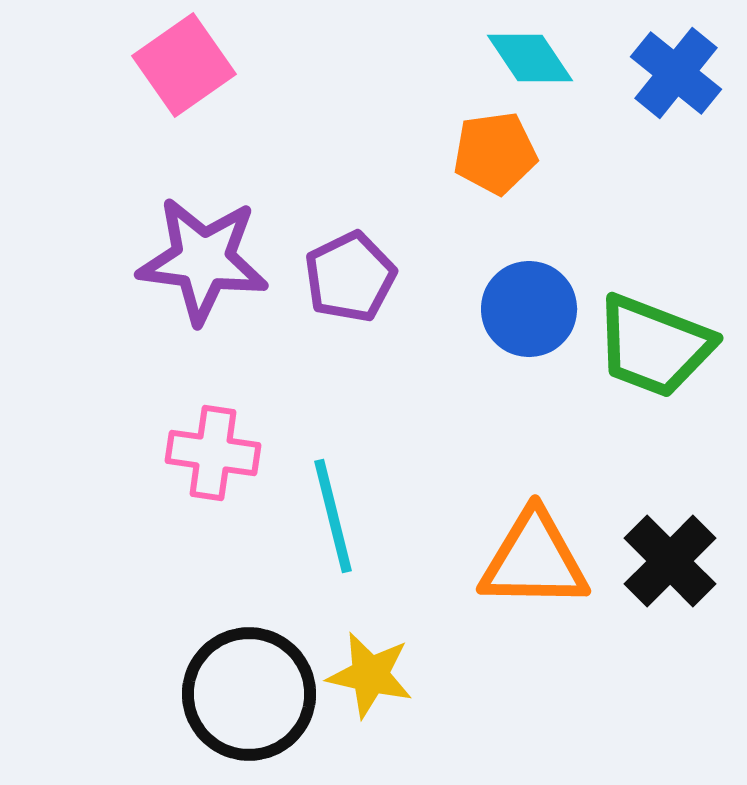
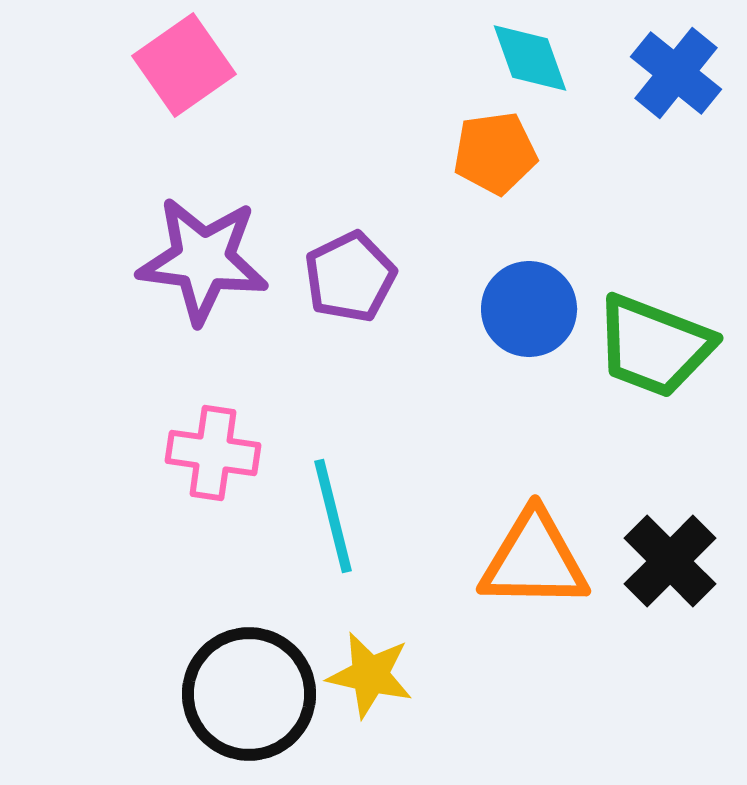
cyan diamond: rotated 14 degrees clockwise
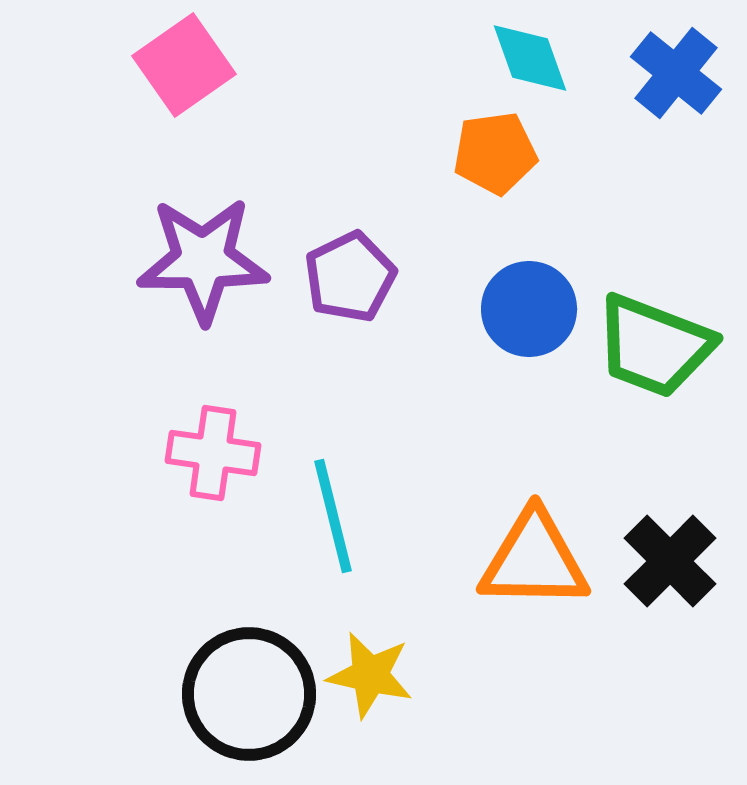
purple star: rotated 7 degrees counterclockwise
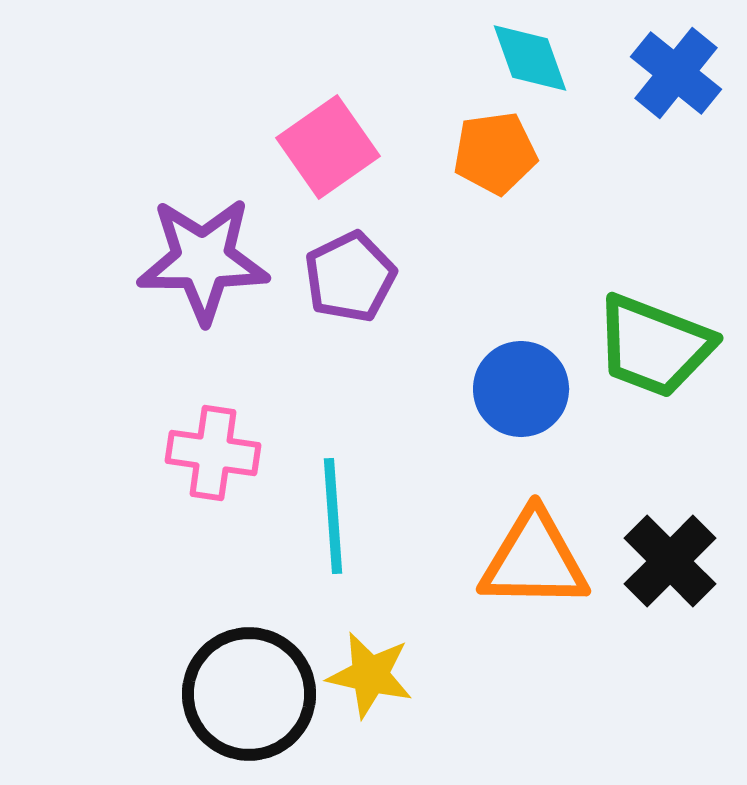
pink square: moved 144 px right, 82 px down
blue circle: moved 8 px left, 80 px down
cyan line: rotated 10 degrees clockwise
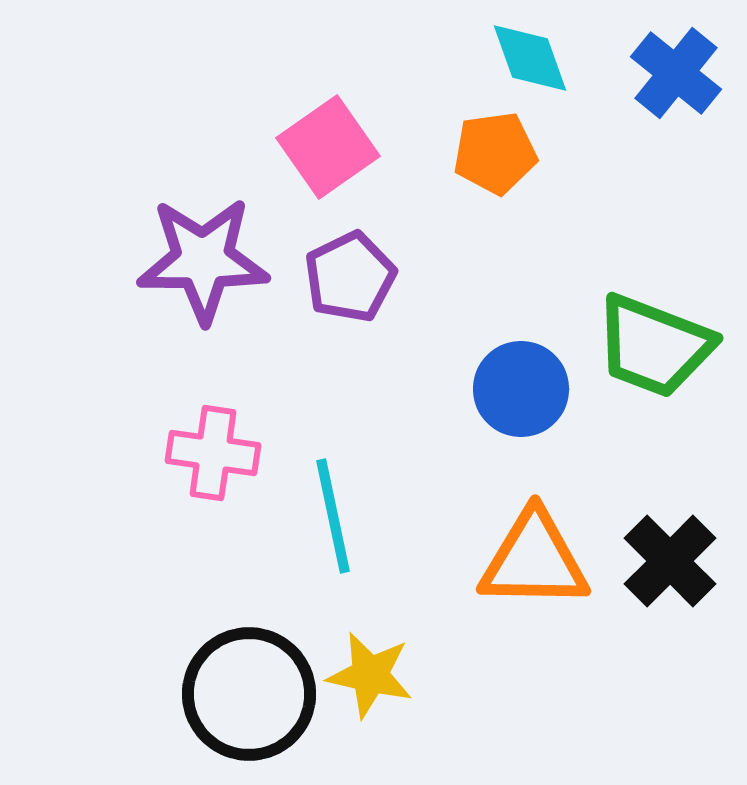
cyan line: rotated 8 degrees counterclockwise
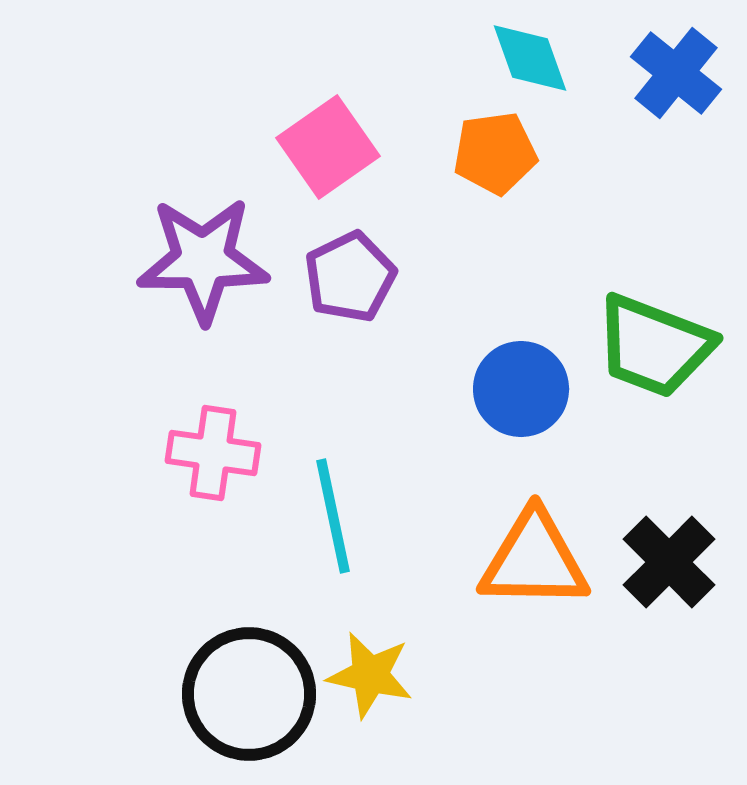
black cross: moved 1 px left, 1 px down
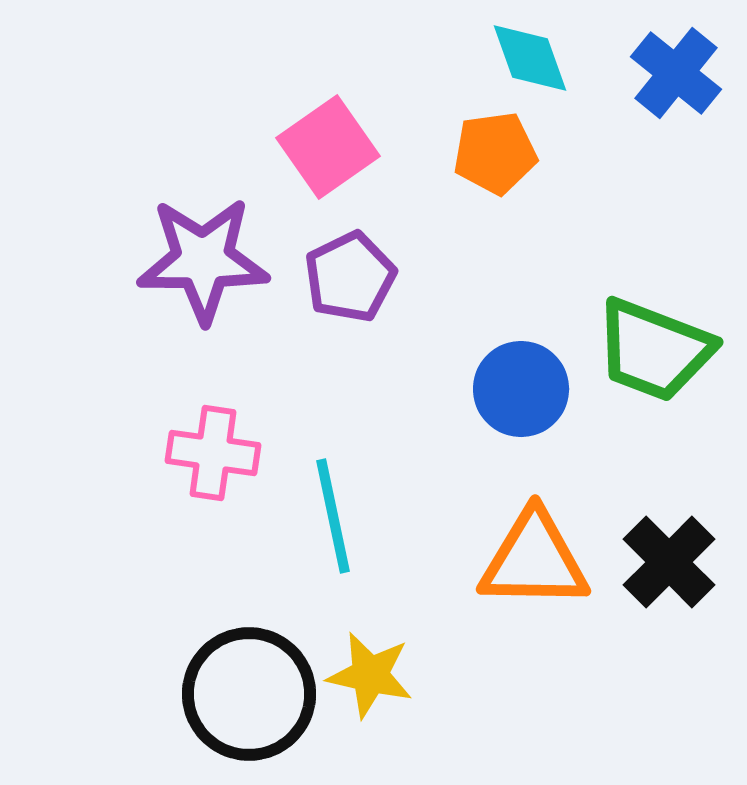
green trapezoid: moved 4 px down
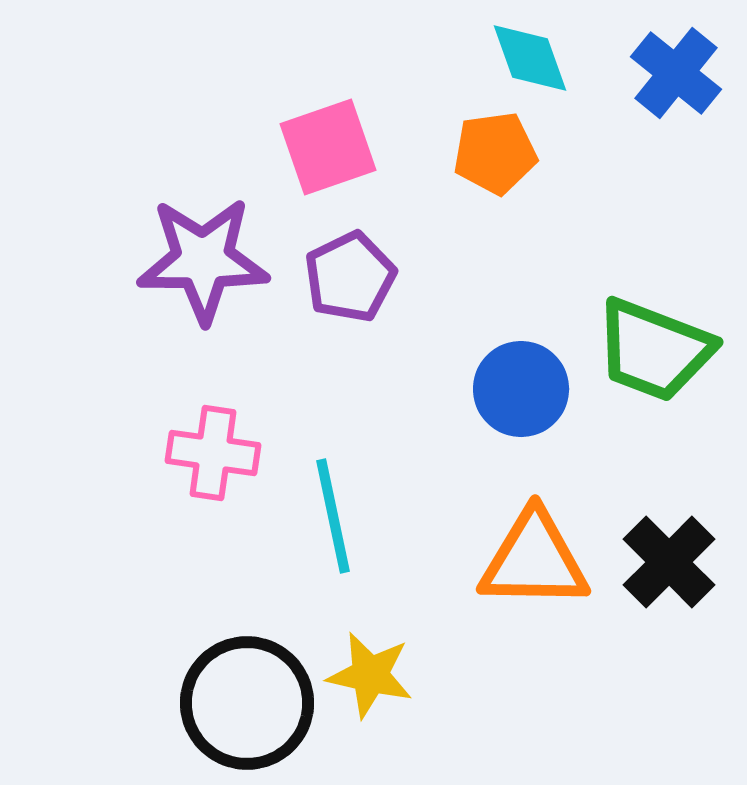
pink square: rotated 16 degrees clockwise
black circle: moved 2 px left, 9 px down
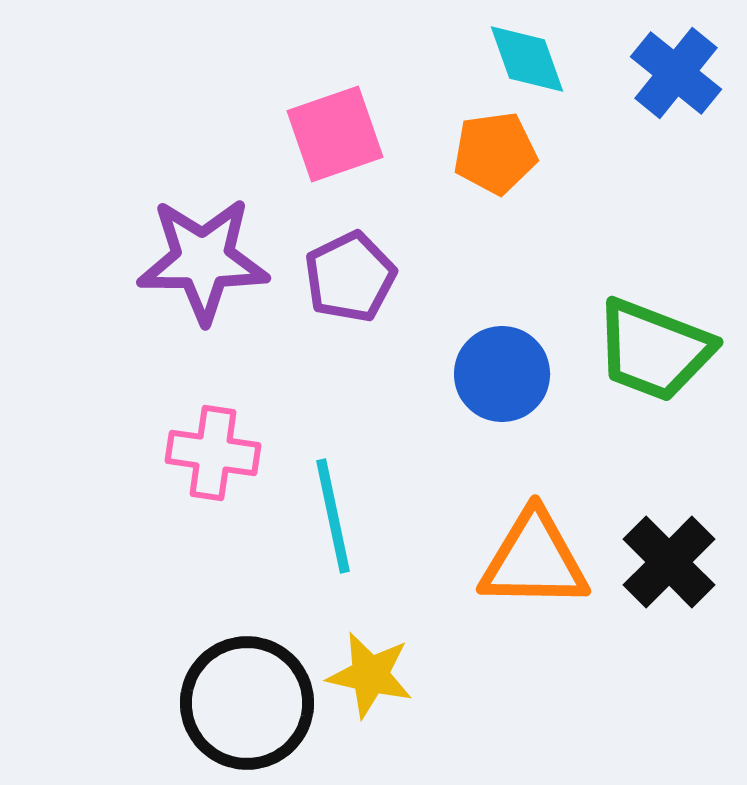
cyan diamond: moved 3 px left, 1 px down
pink square: moved 7 px right, 13 px up
blue circle: moved 19 px left, 15 px up
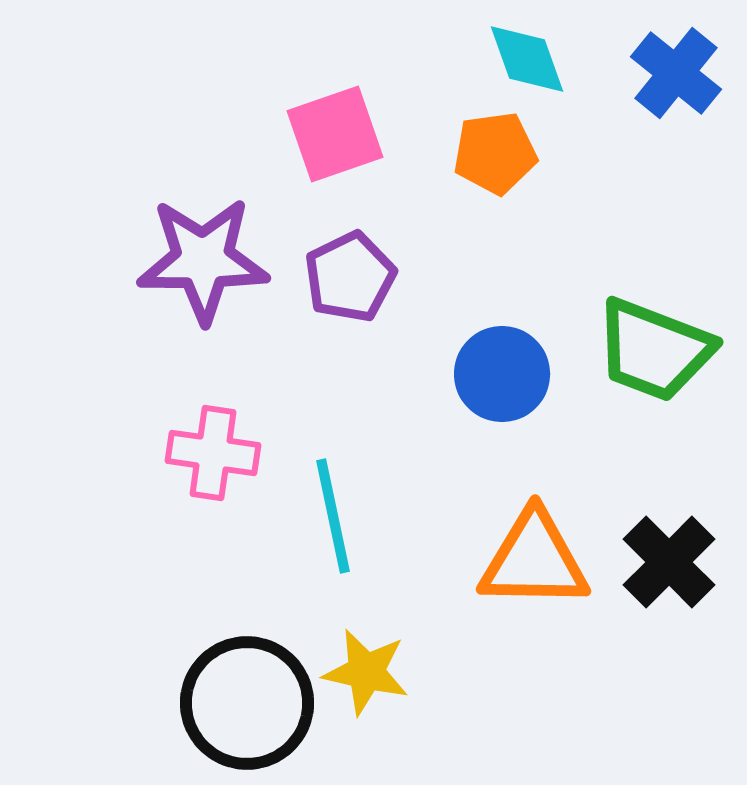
yellow star: moved 4 px left, 3 px up
